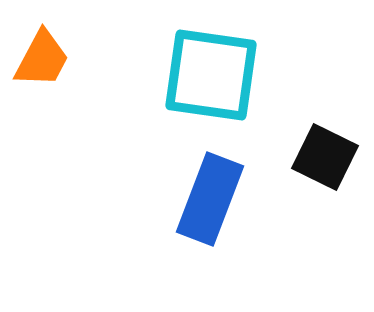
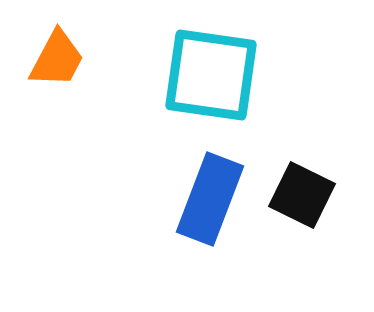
orange trapezoid: moved 15 px right
black square: moved 23 px left, 38 px down
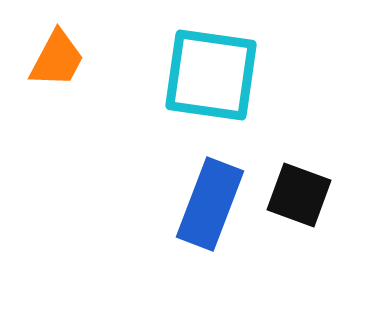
black square: moved 3 px left; rotated 6 degrees counterclockwise
blue rectangle: moved 5 px down
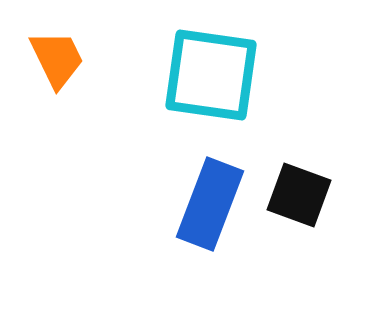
orange trapezoid: rotated 54 degrees counterclockwise
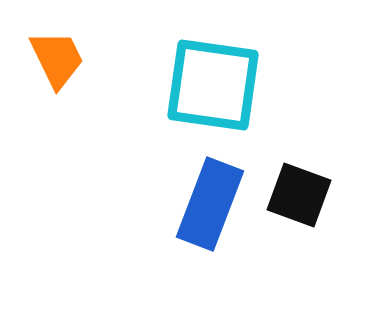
cyan square: moved 2 px right, 10 px down
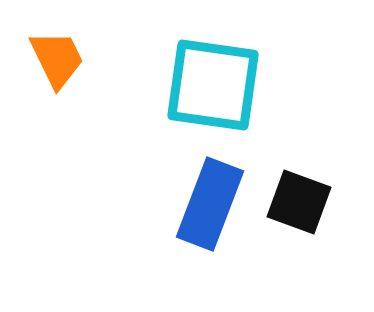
black square: moved 7 px down
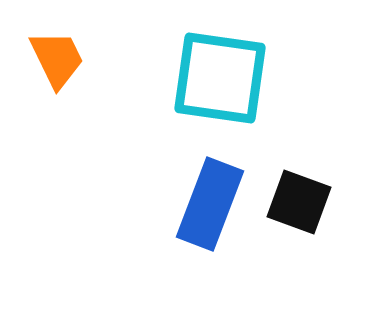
cyan square: moved 7 px right, 7 px up
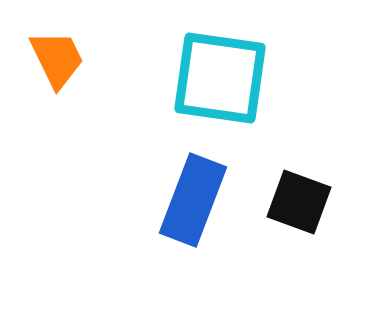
blue rectangle: moved 17 px left, 4 px up
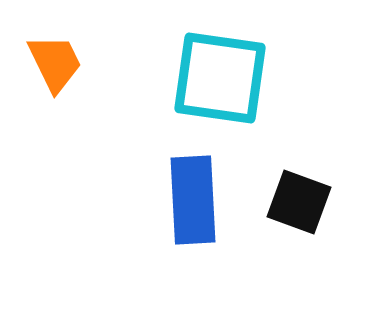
orange trapezoid: moved 2 px left, 4 px down
blue rectangle: rotated 24 degrees counterclockwise
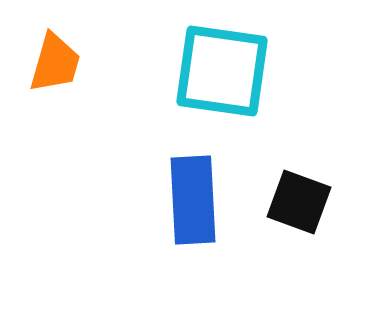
orange trapezoid: rotated 42 degrees clockwise
cyan square: moved 2 px right, 7 px up
